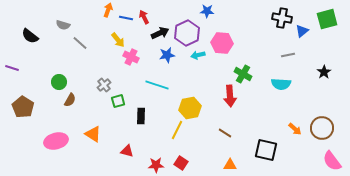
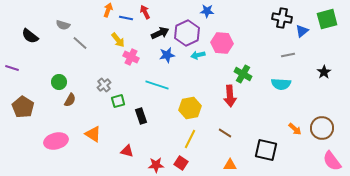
red arrow at (144, 17): moved 1 px right, 5 px up
black rectangle at (141, 116): rotated 21 degrees counterclockwise
yellow line at (177, 130): moved 13 px right, 9 px down
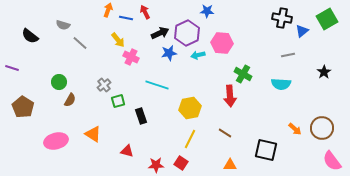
green square at (327, 19): rotated 15 degrees counterclockwise
blue star at (167, 55): moved 2 px right, 2 px up
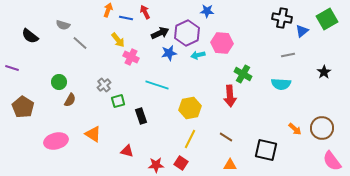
brown line at (225, 133): moved 1 px right, 4 px down
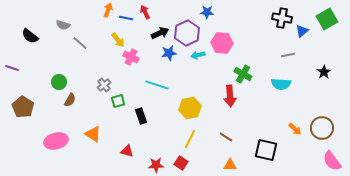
blue star at (207, 11): moved 1 px down
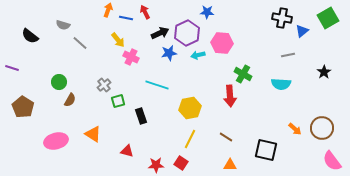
green square at (327, 19): moved 1 px right, 1 px up
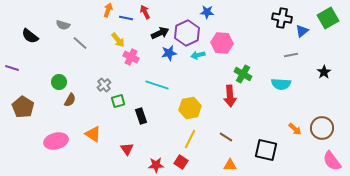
gray line at (288, 55): moved 3 px right
red triangle at (127, 151): moved 2 px up; rotated 40 degrees clockwise
red square at (181, 163): moved 1 px up
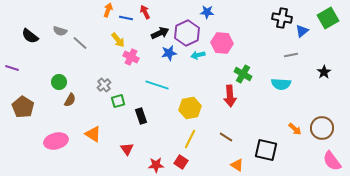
gray semicircle at (63, 25): moved 3 px left, 6 px down
orange triangle at (230, 165): moved 7 px right; rotated 32 degrees clockwise
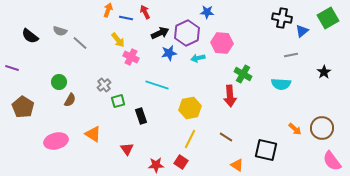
cyan arrow at (198, 55): moved 3 px down
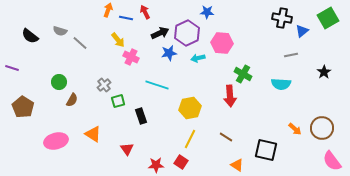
brown semicircle at (70, 100): moved 2 px right
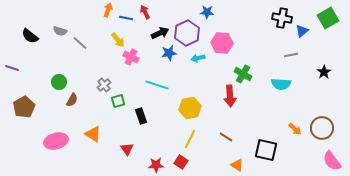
brown pentagon at (23, 107): moved 1 px right; rotated 10 degrees clockwise
